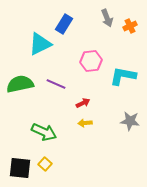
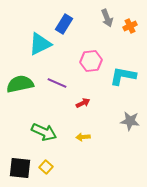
purple line: moved 1 px right, 1 px up
yellow arrow: moved 2 px left, 14 px down
yellow square: moved 1 px right, 3 px down
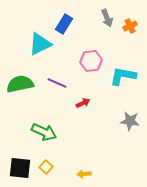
yellow arrow: moved 1 px right, 37 px down
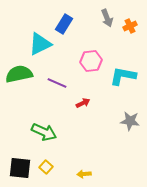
green semicircle: moved 1 px left, 10 px up
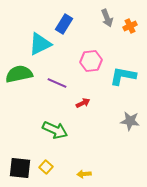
green arrow: moved 11 px right, 2 px up
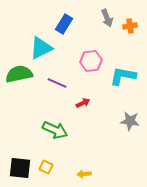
orange cross: rotated 16 degrees clockwise
cyan triangle: moved 1 px right, 4 px down
yellow square: rotated 16 degrees counterclockwise
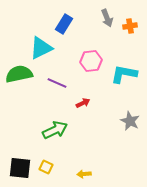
cyan L-shape: moved 1 px right, 2 px up
gray star: rotated 18 degrees clockwise
green arrow: rotated 50 degrees counterclockwise
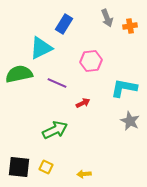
cyan L-shape: moved 14 px down
black square: moved 1 px left, 1 px up
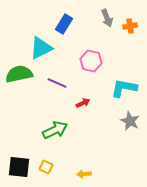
pink hexagon: rotated 20 degrees clockwise
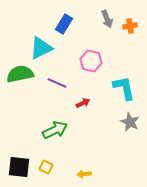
gray arrow: moved 1 px down
green semicircle: moved 1 px right
cyan L-shape: rotated 68 degrees clockwise
gray star: moved 1 px down
